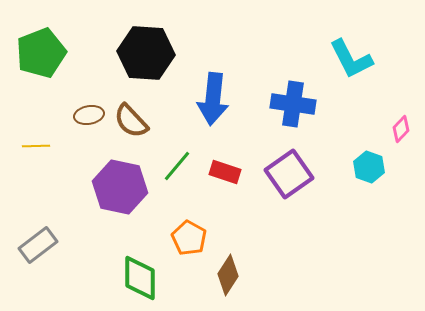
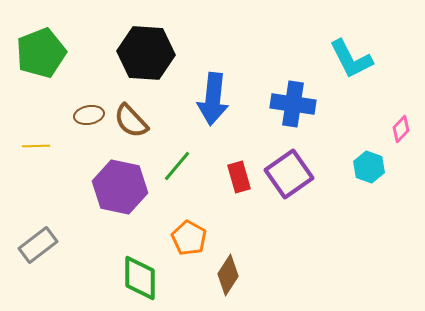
red rectangle: moved 14 px right, 5 px down; rotated 56 degrees clockwise
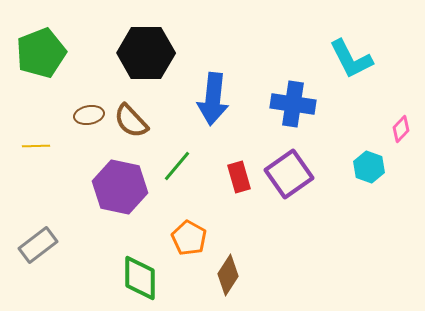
black hexagon: rotated 4 degrees counterclockwise
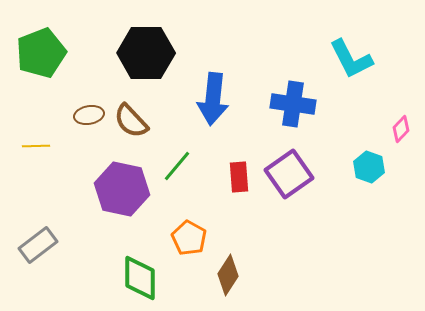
red rectangle: rotated 12 degrees clockwise
purple hexagon: moved 2 px right, 2 px down
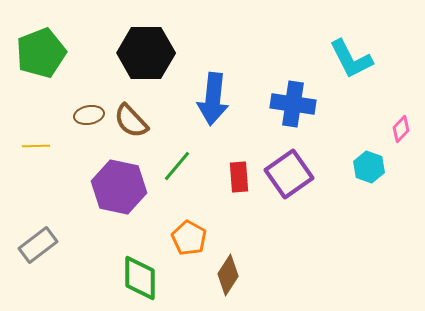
purple hexagon: moved 3 px left, 2 px up
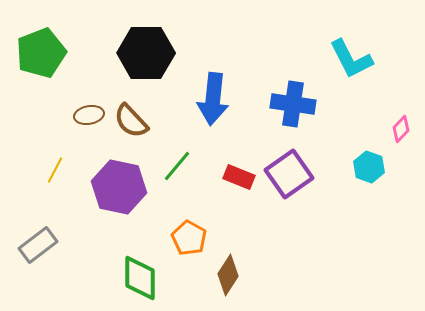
yellow line: moved 19 px right, 24 px down; rotated 60 degrees counterclockwise
red rectangle: rotated 64 degrees counterclockwise
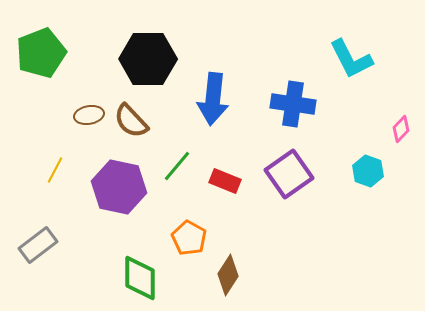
black hexagon: moved 2 px right, 6 px down
cyan hexagon: moved 1 px left, 4 px down
red rectangle: moved 14 px left, 4 px down
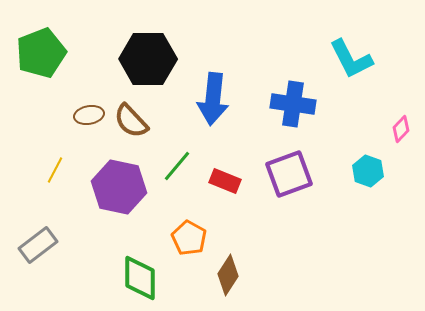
purple square: rotated 15 degrees clockwise
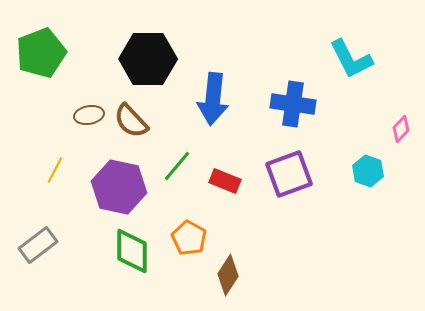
green diamond: moved 8 px left, 27 px up
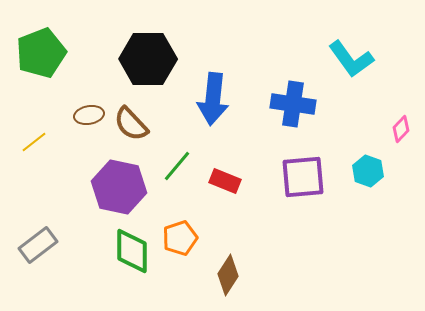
cyan L-shape: rotated 9 degrees counterclockwise
brown semicircle: moved 3 px down
yellow line: moved 21 px left, 28 px up; rotated 24 degrees clockwise
purple square: moved 14 px right, 3 px down; rotated 15 degrees clockwise
orange pentagon: moved 9 px left; rotated 24 degrees clockwise
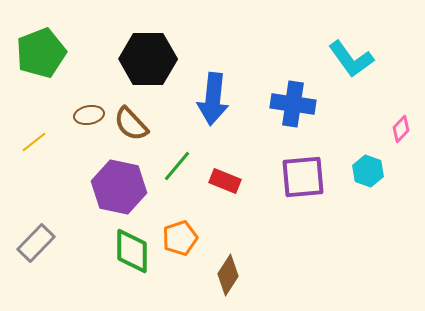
gray rectangle: moved 2 px left, 2 px up; rotated 9 degrees counterclockwise
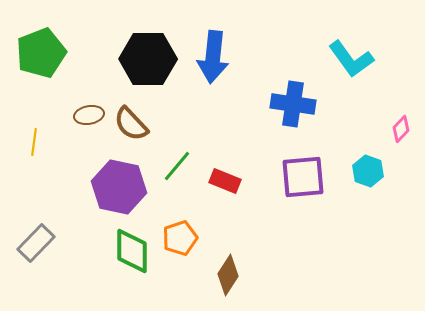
blue arrow: moved 42 px up
yellow line: rotated 44 degrees counterclockwise
